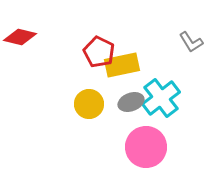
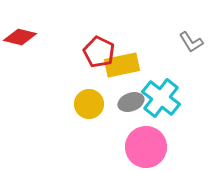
cyan cross: rotated 15 degrees counterclockwise
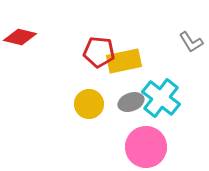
red pentagon: rotated 20 degrees counterclockwise
yellow rectangle: moved 2 px right, 4 px up
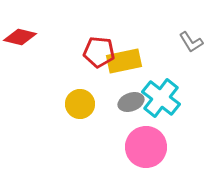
yellow circle: moved 9 px left
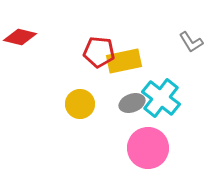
gray ellipse: moved 1 px right, 1 px down
pink circle: moved 2 px right, 1 px down
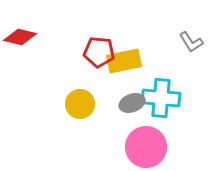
cyan cross: rotated 33 degrees counterclockwise
pink circle: moved 2 px left, 1 px up
